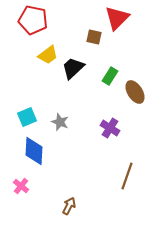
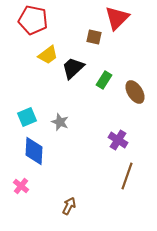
green rectangle: moved 6 px left, 4 px down
purple cross: moved 8 px right, 12 px down
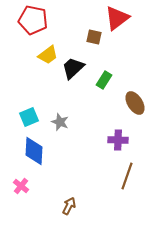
red triangle: rotated 8 degrees clockwise
brown ellipse: moved 11 px down
cyan square: moved 2 px right
purple cross: rotated 30 degrees counterclockwise
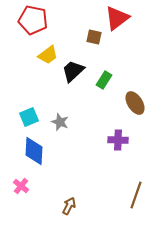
black trapezoid: moved 3 px down
brown line: moved 9 px right, 19 px down
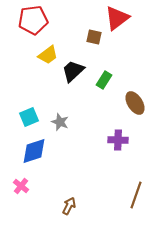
red pentagon: rotated 20 degrees counterclockwise
blue diamond: rotated 68 degrees clockwise
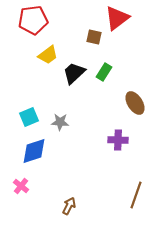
black trapezoid: moved 1 px right, 2 px down
green rectangle: moved 8 px up
gray star: rotated 18 degrees counterclockwise
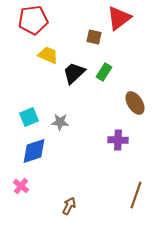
red triangle: moved 2 px right
yellow trapezoid: rotated 120 degrees counterclockwise
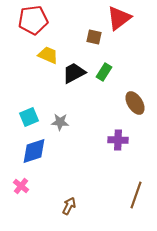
black trapezoid: rotated 15 degrees clockwise
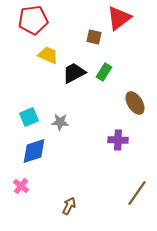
brown line: moved 1 px right, 2 px up; rotated 16 degrees clockwise
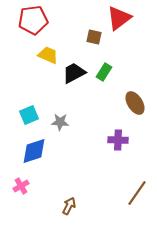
cyan square: moved 2 px up
pink cross: rotated 21 degrees clockwise
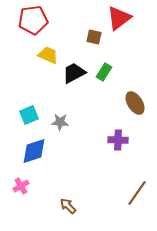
brown arrow: moved 1 px left; rotated 72 degrees counterclockwise
